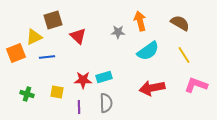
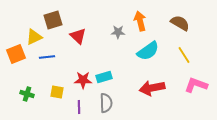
orange square: moved 1 px down
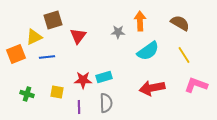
orange arrow: rotated 12 degrees clockwise
red triangle: rotated 24 degrees clockwise
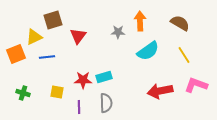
red arrow: moved 8 px right, 3 px down
green cross: moved 4 px left, 1 px up
